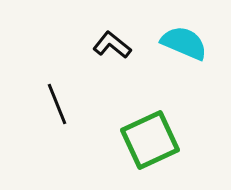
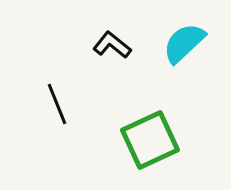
cyan semicircle: rotated 66 degrees counterclockwise
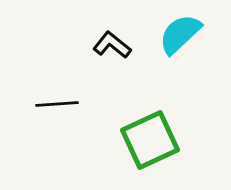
cyan semicircle: moved 4 px left, 9 px up
black line: rotated 72 degrees counterclockwise
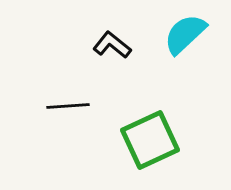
cyan semicircle: moved 5 px right
black line: moved 11 px right, 2 px down
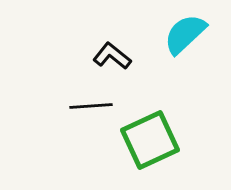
black L-shape: moved 11 px down
black line: moved 23 px right
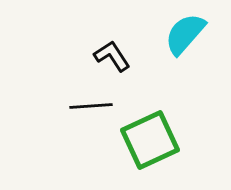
cyan semicircle: rotated 6 degrees counterclockwise
black L-shape: rotated 18 degrees clockwise
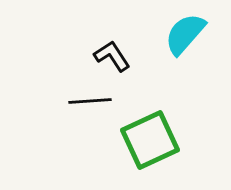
black line: moved 1 px left, 5 px up
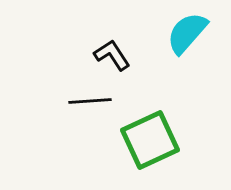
cyan semicircle: moved 2 px right, 1 px up
black L-shape: moved 1 px up
